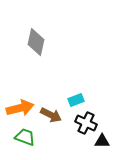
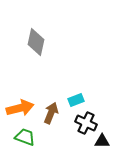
brown arrow: moved 2 px up; rotated 95 degrees counterclockwise
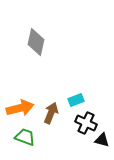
black triangle: moved 1 px up; rotated 14 degrees clockwise
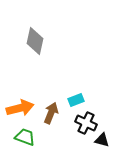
gray diamond: moved 1 px left, 1 px up
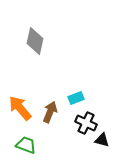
cyan rectangle: moved 2 px up
orange arrow: rotated 116 degrees counterclockwise
brown arrow: moved 1 px left, 1 px up
green trapezoid: moved 1 px right, 8 px down
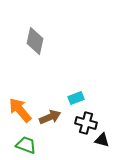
orange arrow: moved 2 px down
brown arrow: moved 5 px down; rotated 45 degrees clockwise
black cross: rotated 10 degrees counterclockwise
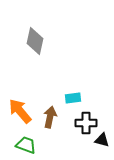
cyan rectangle: moved 3 px left; rotated 14 degrees clockwise
orange arrow: moved 1 px down
brown arrow: rotated 55 degrees counterclockwise
black cross: rotated 15 degrees counterclockwise
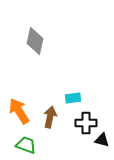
orange arrow: moved 1 px left; rotated 8 degrees clockwise
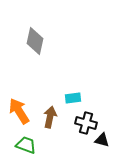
black cross: rotated 15 degrees clockwise
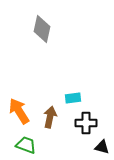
gray diamond: moved 7 px right, 12 px up
black cross: rotated 15 degrees counterclockwise
black triangle: moved 7 px down
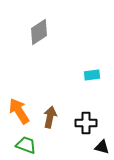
gray diamond: moved 3 px left, 3 px down; rotated 44 degrees clockwise
cyan rectangle: moved 19 px right, 23 px up
